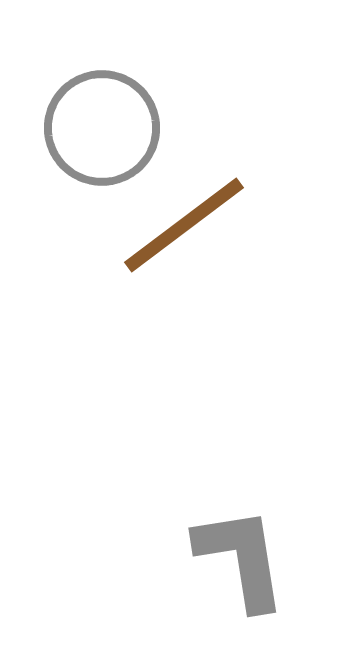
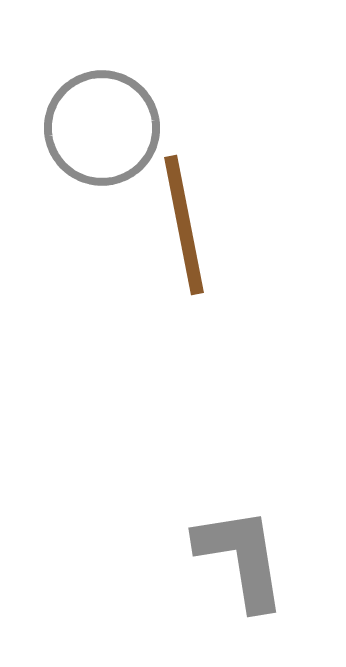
brown line: rotated 64 degrees counterclockwise
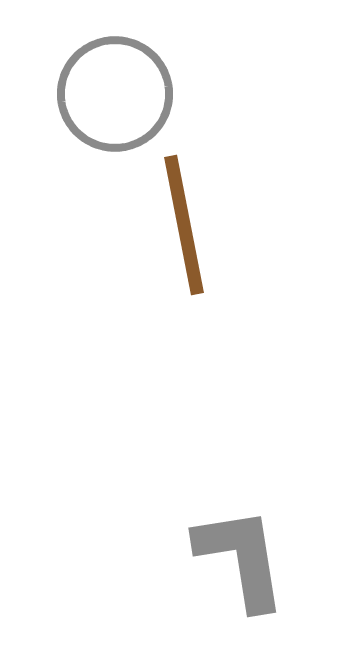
gray circle: moved 13 px right, 34 px up
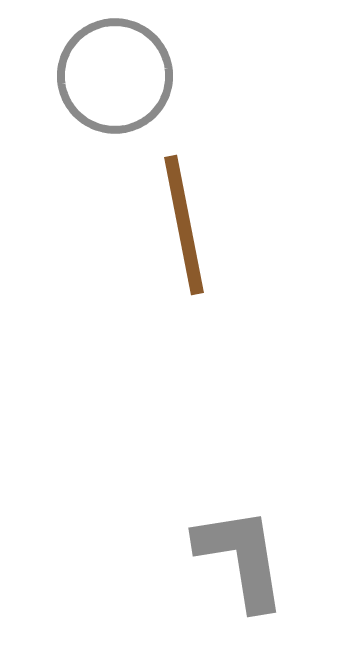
gray circle: moved 18 px up
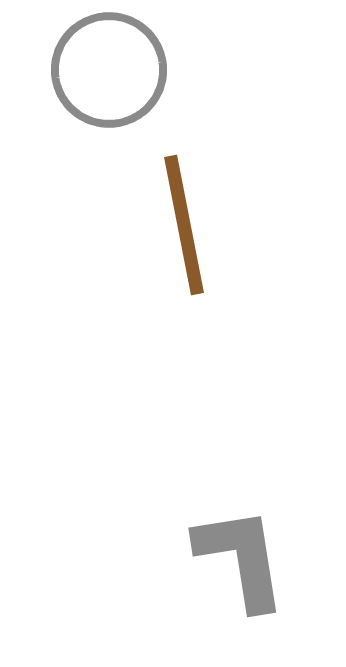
gray circle: moved 6 px left, 6 px up
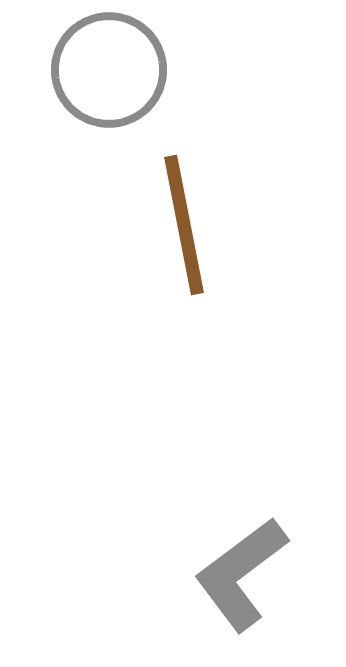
gray L-shape: moved 16 px down; rotated 118 degrees counterclockwise
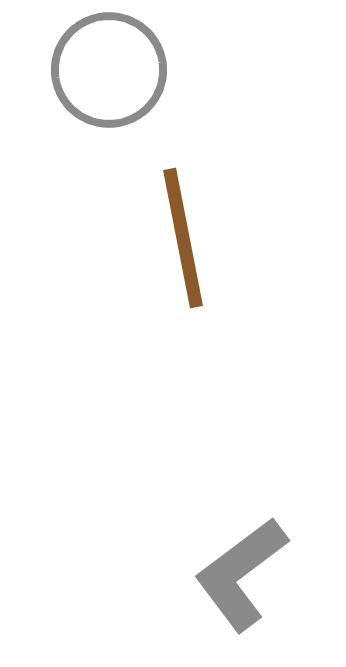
brown line: moved 1 px left, 13 px down
